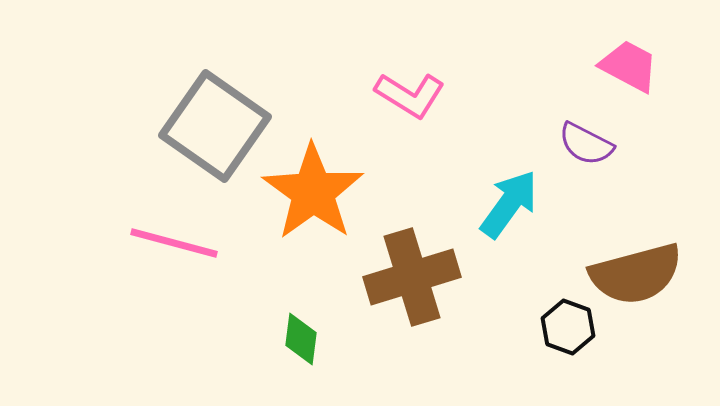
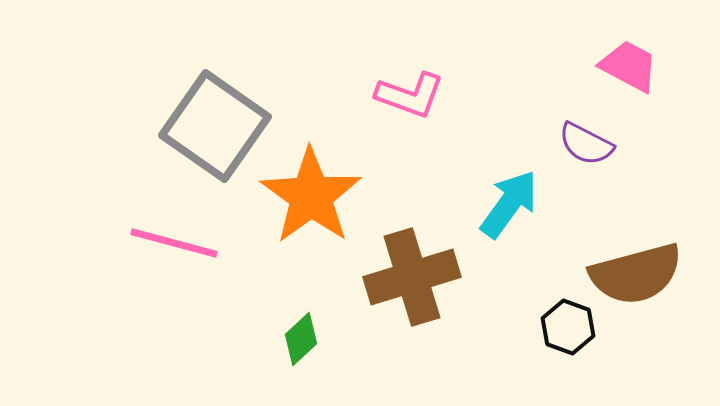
pink L-shape: rotated 12 degrees counterclockwise
orange star: moved 2 px left, 4 px down
green diamond: rotated 40 degrees clockwise
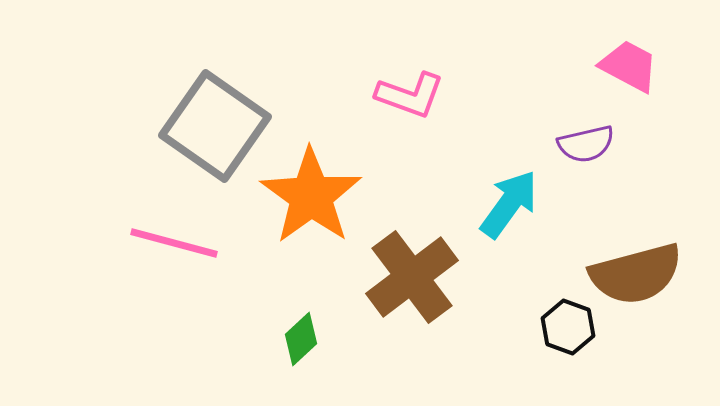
purple semicircle: rotated 40 degrees counterclockwise
brown cross: rotated 20 degrees counterclockwise
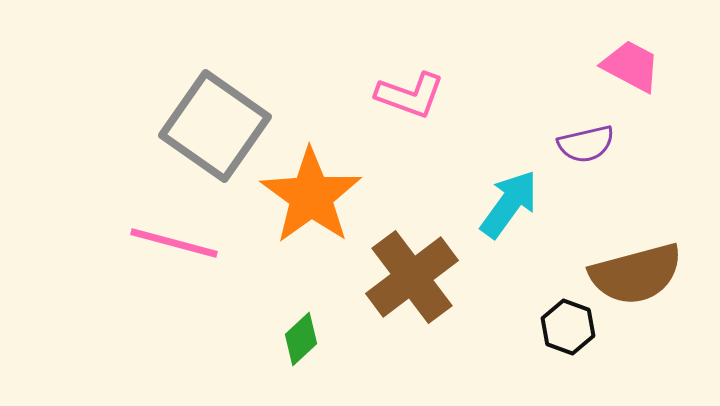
pink trapezoid: moved 2 px right
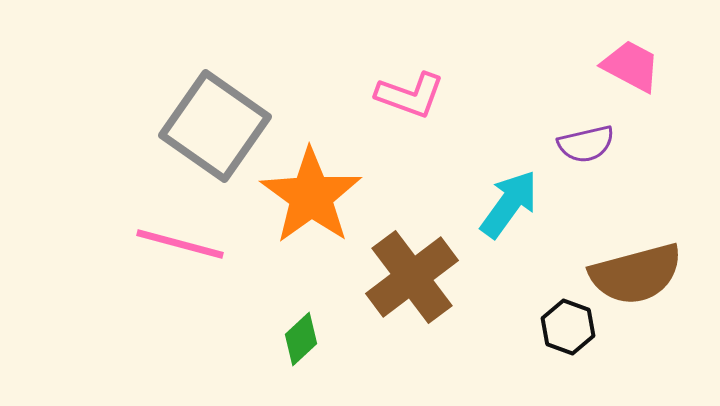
pink line: moved 6 px right, 1 px down
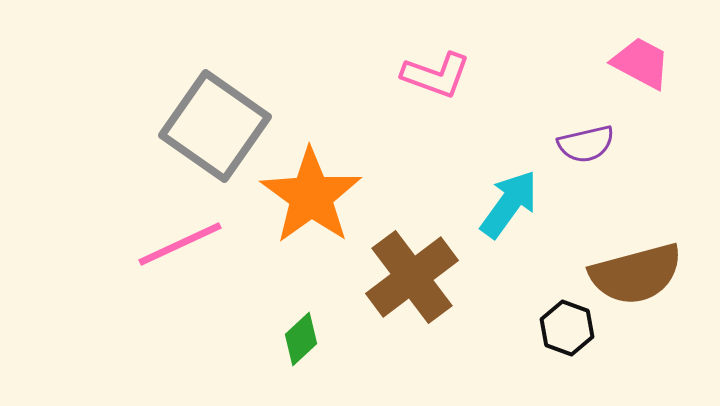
pink trapezoid: moved 10 px right, 3 px up
pink L-shape: moved 26 px right, 20 px up
pink line: rotated 40 degrees counterclockwise
black hexagon: moved 1 px left, 1 px down
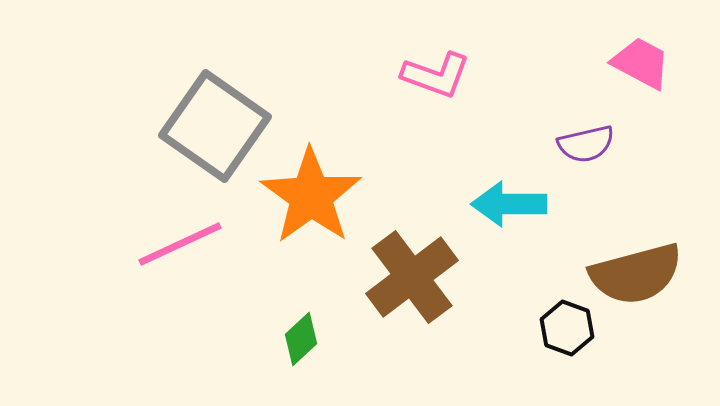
cyan arrow: rotated 126 degrees counterclockwise
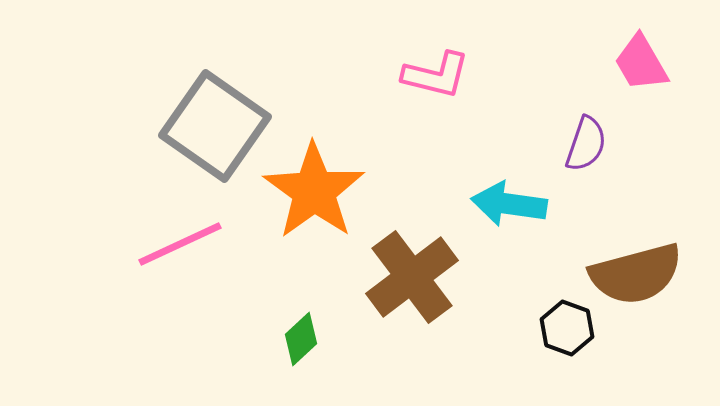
pink trapezoid: rotated 148 degrees counterclockwise
pink L-shape: rotated 6 degrees counterclockwise
purple semicircle: rotated 58 degrees counterclockwise
orange star: moved 3 px right, 5 px up
cyan arrow: rotated 8 degrees clockwise
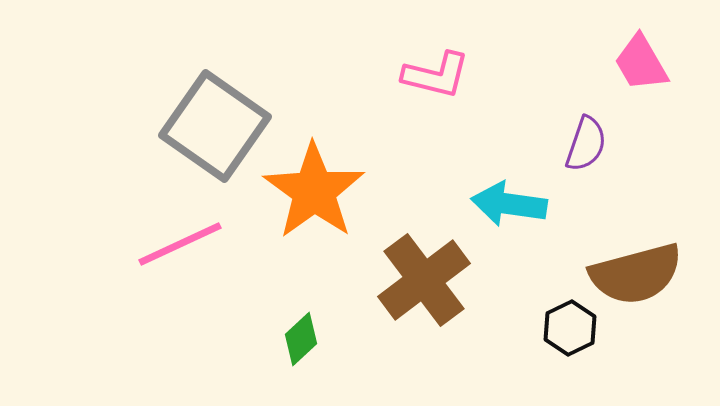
brown cross: moved 12 px right, 3 px down
black hexagon: moved 3 px right; rotated 14 degrees clockwise
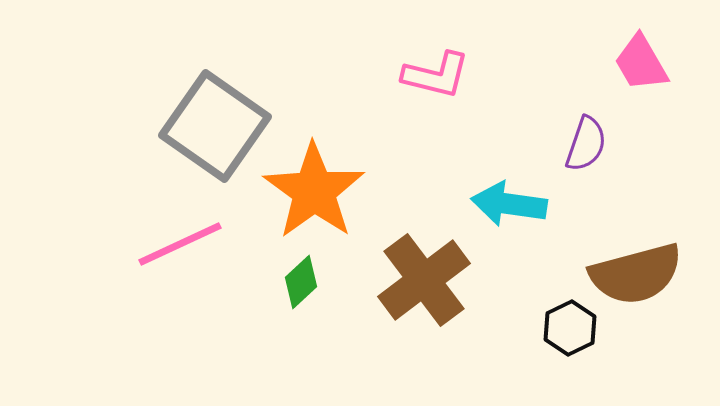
green diamond: moved 57 px up
